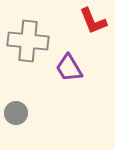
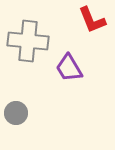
red L-shape: moved 1 px left, 1 px up
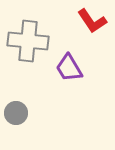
red L-shape: moved 1 px down; rotated 12 degrees counterclockwise
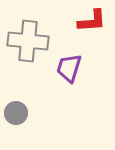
red L-shape: rotated 60 degrees counterclockwise
purple trapezoid: rotated 48 degrees clockwise
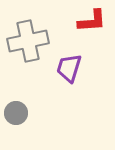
gray cross: rotated 18 degrees counterclockwise
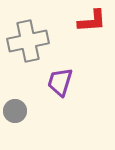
purple trapezoid: moved 9 px left, 14 px down
gray circle: moved 1 px left, 2 px up
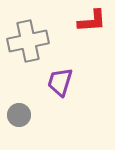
gray circle: moved 4 px right, 4 px down
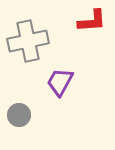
purple trapezoid: rotated 12 degrees clockwise
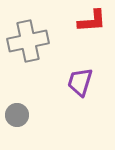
purple trapezoid: moved 20 px right; rotated 12 degrees counterclockwise
gray circle: moved 2 px left
